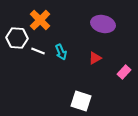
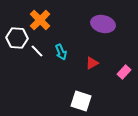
white line: moved 1 px left; rotated 24 degrees clockwise
red triangle: moved 3 px left, 5 px down
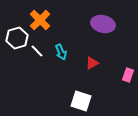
white hexagon: rotated 20 degrees counterclockwise
pink rectangle: moved 4 px right, 3 px down; rotated 24 degrees counterclockwise
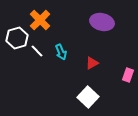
purple ellipse: moved 1 px left, 2 px up
white square: moved 7 px right, 4 px up; rotated 25 degrees clockwise
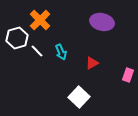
white square: moved 9 px left
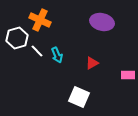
orange cross: rotated 20 degrees counterclockwise
cyan arrow: moved 4 px left, 3 px down
pink rectangle: rotated 72 degrees clockwise
white square: rotated 20 degrees counterclockwise
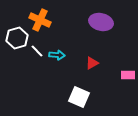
purple ellipse: moved 1 px left
cyan arrow: rotated 63 degrees counterclockwise
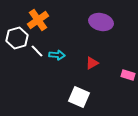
orange cross: moved 2 px left; rotated 30 degrees clockwise
pink rectangle: rotated 16 degrees clockwise
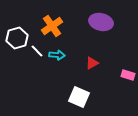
orange cross: moved 14 px right, 6 px down
